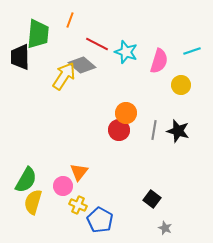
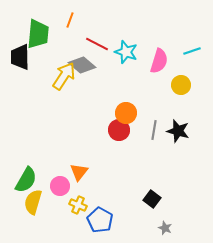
pink circle: moved 3 px left
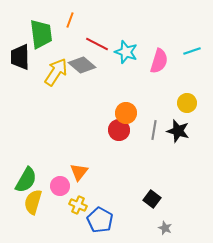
green trapezoid: moved 3 px right; rotated 12 degrees counterclockwise
yellow arrow: moved 8 px left, 4 px up
yellow circle: moved 6 px right, 18 px down
